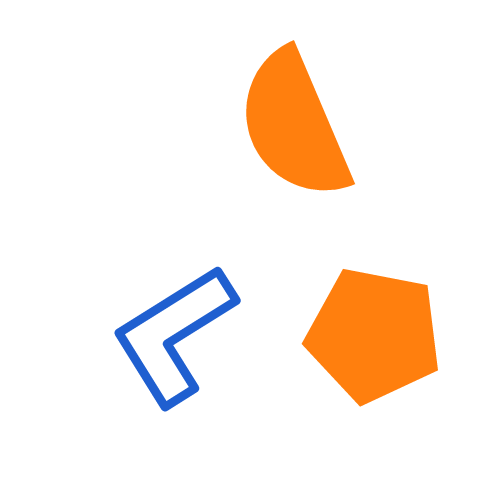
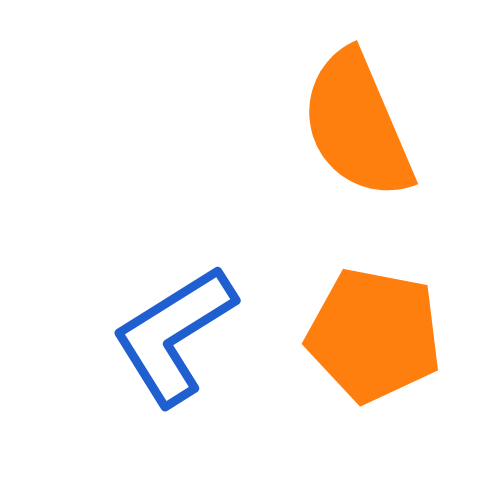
orange semicircle: moved 63 px right
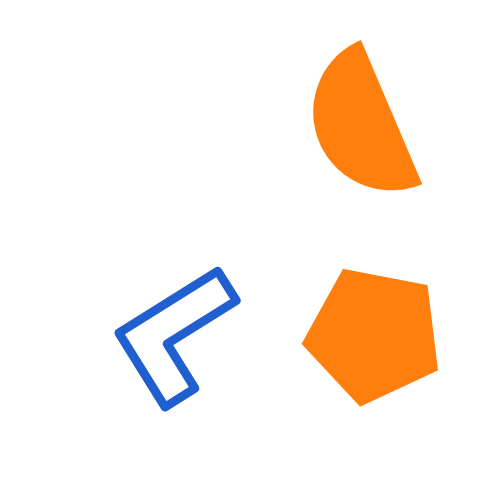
orange semicircle: moved 4 px right
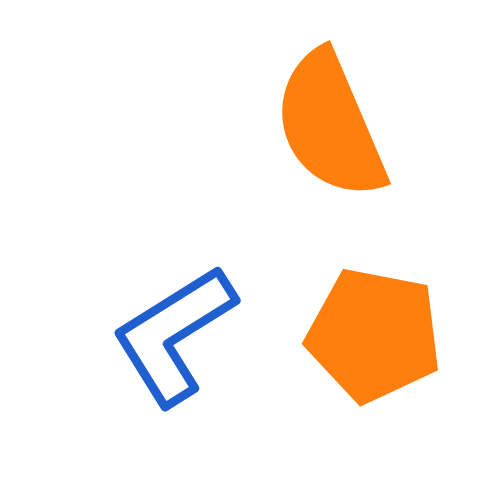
orange semicircle: moved 31 px left
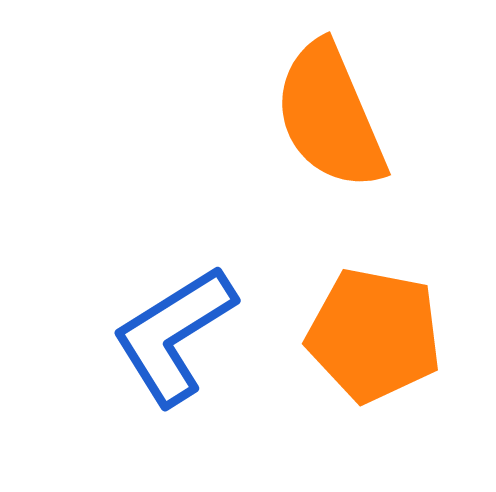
orange semicircle: moved 9 px up
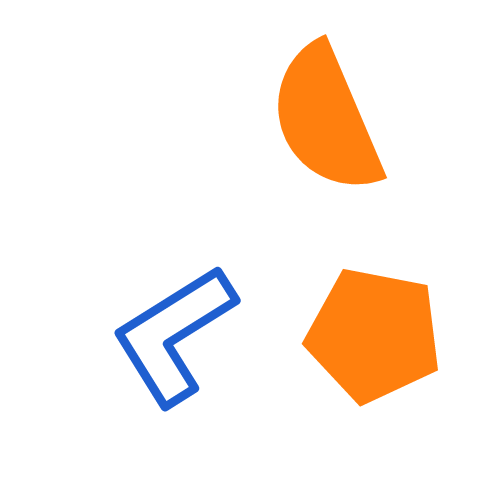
orange semicircle: moved 4 px left, 3 px down
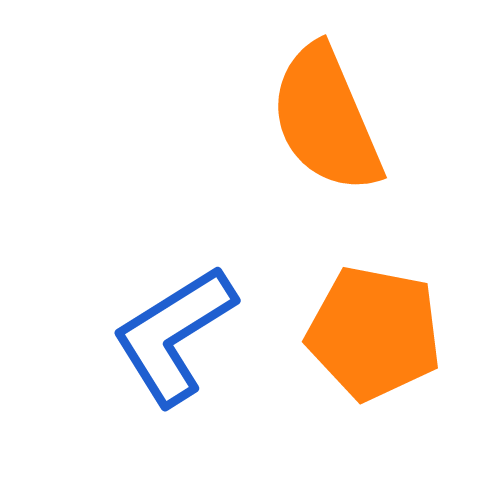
orange pentagon: moved 2 px up
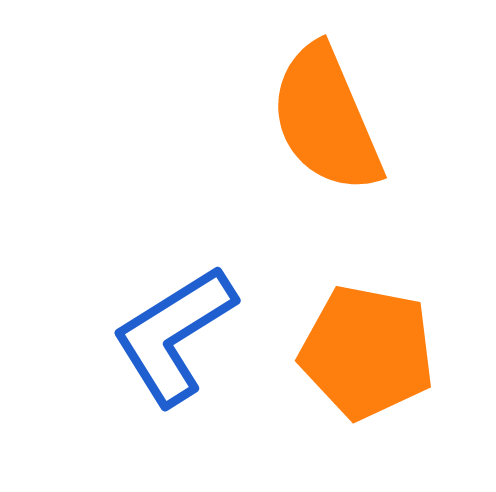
orange pentagon: moved 7 px left, 19 px down
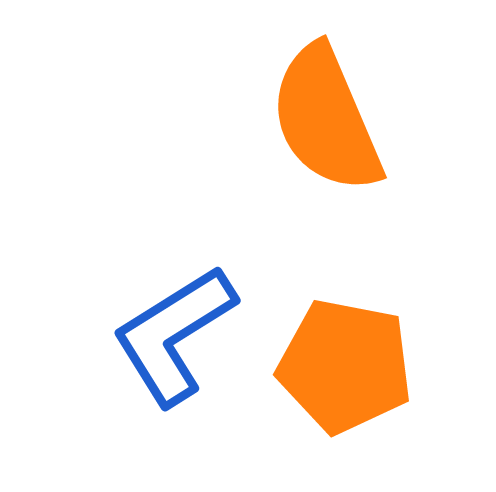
orange pentagon: moved 22 px left, 14 px down
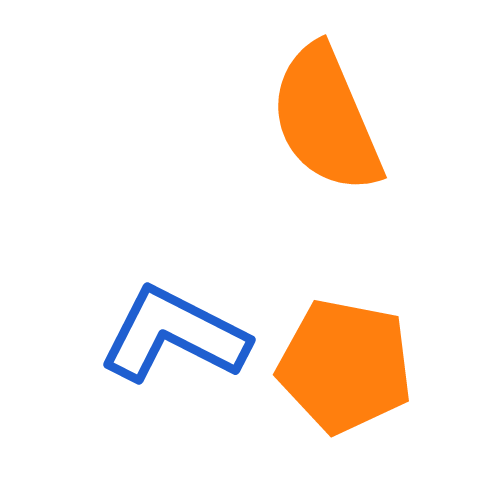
blue L-shape: rotated 59 degrees clockwise
